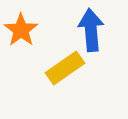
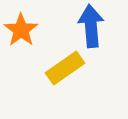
blue arrow: moved 4 px up
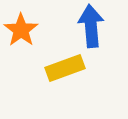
yellow rectangle: rotated 15 degrees clockwise
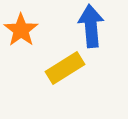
yellow rectangle: rotated 12 degrees counterclockwise
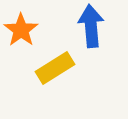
yellow rectangle: moved 10 px left
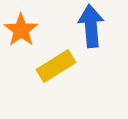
yellow rectangle: moved 1 px right, 2 px up
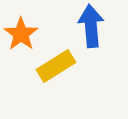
orange star: moved 4 px down
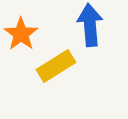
blue arrow: moved 1 px left, 1 px up
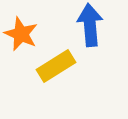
orange star: rotated 12 degrees counterclockwise
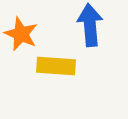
yellow rectangle: rotated 36 degrees clockwise
